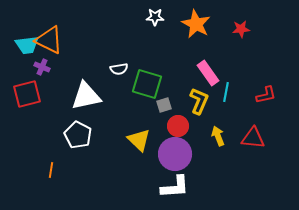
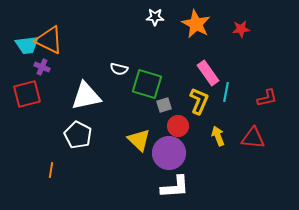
white semicircle: rotated 24 degrees clockwise
red L-shape: moved 1 px right, 3 px down
purple circle: moved 6 px left, 1 px up
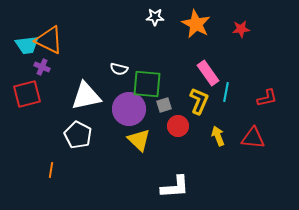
green square: rotated 12 degrees counterclockwise
purple circle: moved 40 px left, 44 px up
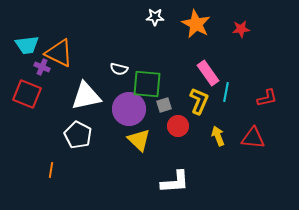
orange triangle: moved 10 px right, 13 px down
red square: rotated 36 degrees clockwise
white L-shape: moved 5 px up
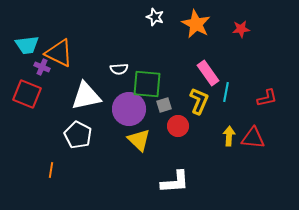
white star: rotated 18 degrees clockwise
white semicircle: rotated 18 degrees counterclockwise
yellow arrow: moved 11 px right; rotated 24 degrees clockwise
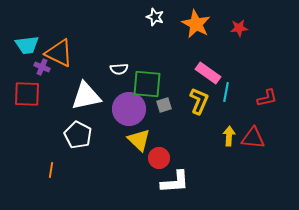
red star: moved 2 px left, 1 px up
pink rectangle: rotated 20 degrees counterclockwise
red square: rotated 20 degrees counterclockwise
red circle: moved 19 px left, 32 px down
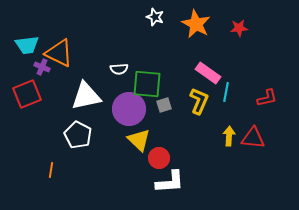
red square: rotated 24 degrees counterclockwise
white L-shape: moved 5 px left
